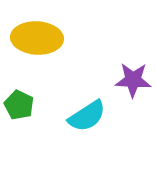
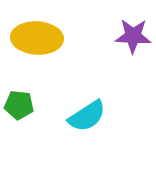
purple star: moved 44 px up
green pentagon: rotated 20 degrees counterclockwise
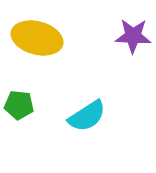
yellow ellipse: rotated 12 degrees clockwise
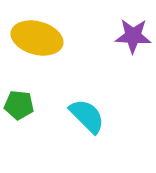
cyan semicircle: rotated 102 degrees counterclockwise
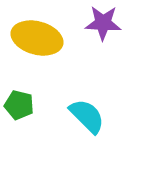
purple star: moved 30 px left, 13 px up
green pentagon: rotated 8 degrees clockwise
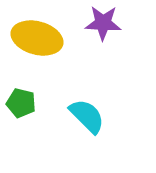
green pentagon: moved 2 px right, 2 px up
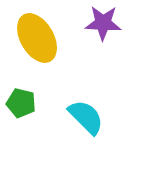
yellow ellipse: rotated 45 degrees clockwise
cyan semicircle: moved 1 px left, 1 px down
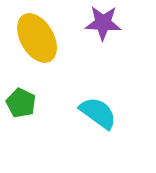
green pentagon: rotated 12 degrees clockwise
cyan semicircle: moved 12 px right, 4 px up; rotated 9 degrees counterclockwise
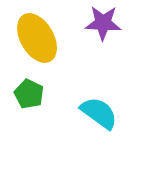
green pentagon: moved 8 px right, 9 px up
cyan semicircle: moved 1 px right
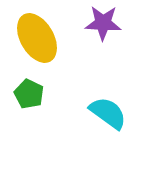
cyan semicircle: moved 9 px right
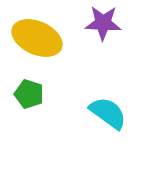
yellow ellipse: rotated 36 degrees counterclockwise
green pentagon: rotated 8 degrees counterclockwise
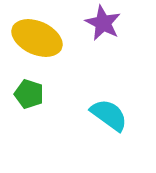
purple star: rotated 24 degrees clockwise
cyan semicircle: moved 1 px right, 2 px down
